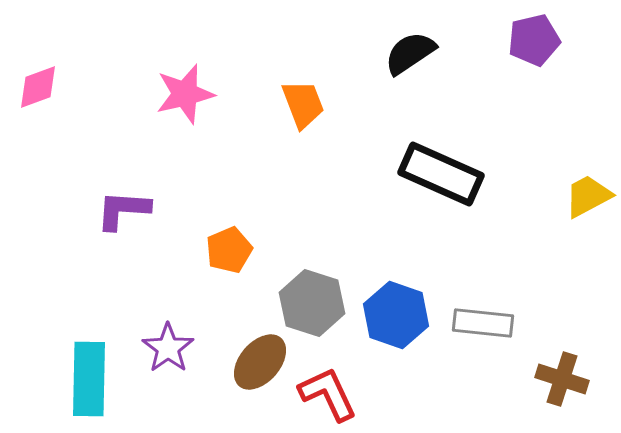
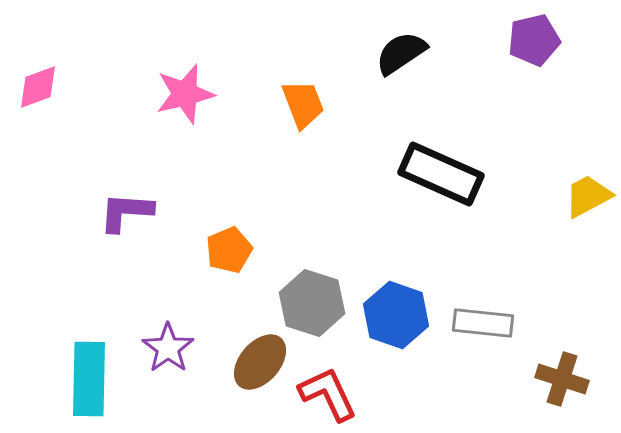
black semicircle: moved 9 px left
purple L-shape: moved 3 px right, 2 px down
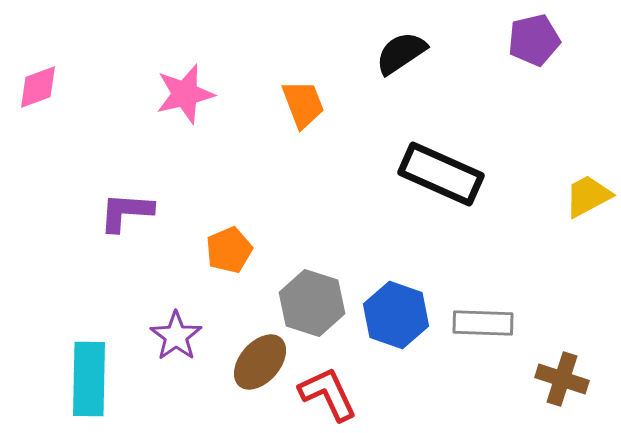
gray rectangle: rotated 4 degrees counterclockwise
purple star: moved 8 px right, 12 px up
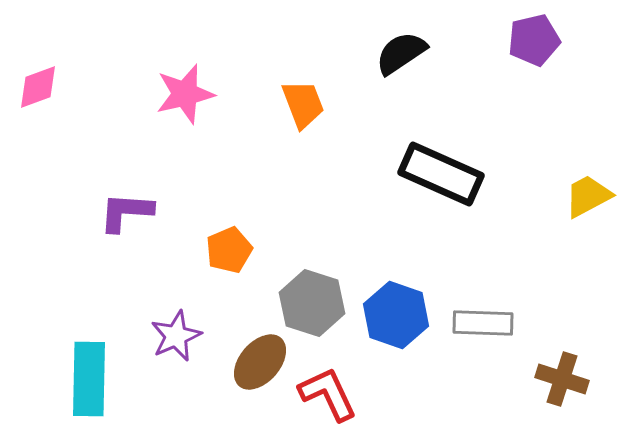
purple star: rotated 12 degrees clockwise
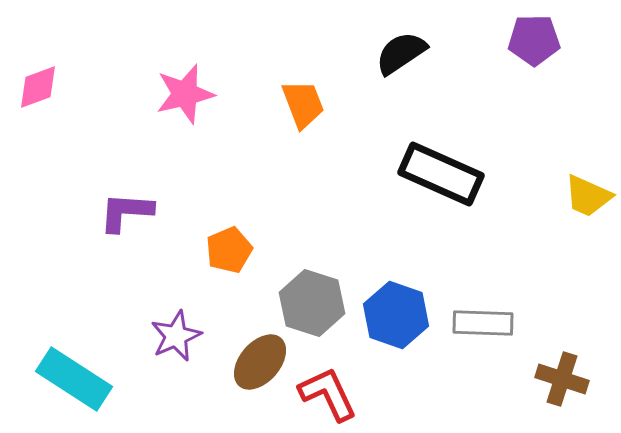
purple pentagon: rotated 12 degrees clockwise
yellow trapezoid: rotated 128 degrees counterclockwise
cyan rectangle: moved 15 px left; rotated 58 degrees counterclockwise
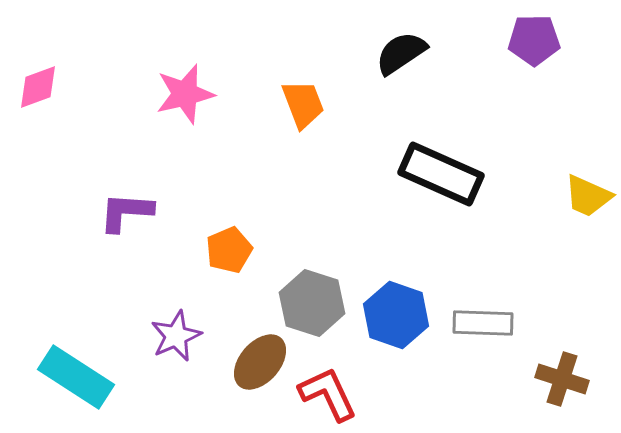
cyan rectangle: moved 2 px right, 2 px up
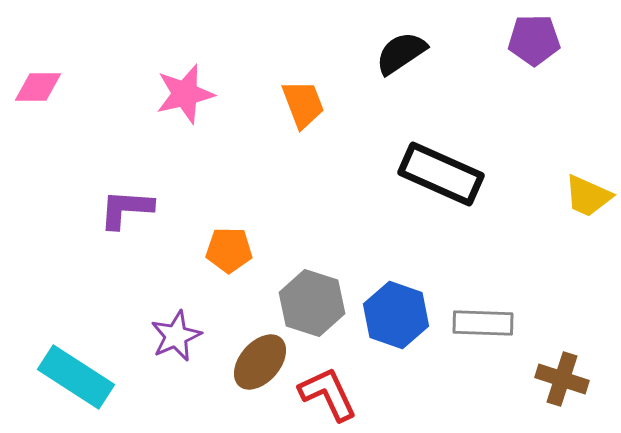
pink diamond: rotated 21 degrees clockwise
purple L-shape: moved 3 px up
orange pentagon: rotated 24 degrees clockwise
